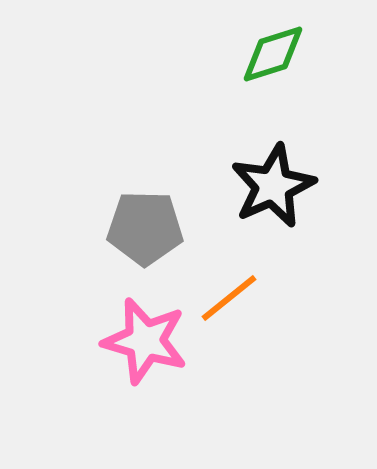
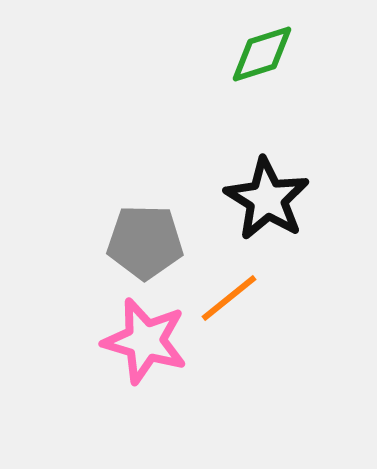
green diamond: moved 11 px left
black star: moved 6 px left, 13 px down; rotated 16 degrees counterclockwise
gray pentagon: moved 14 px down
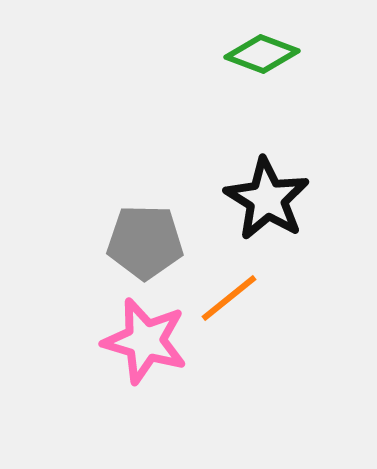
green diamond: rotated 38 degrees clockwise
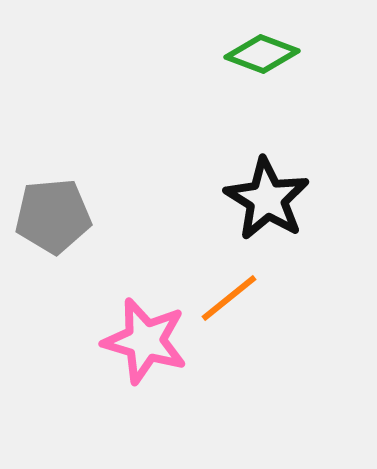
gray pentagon: moved 92 px left, 26 px up; rotated 6 degrees counterclockwise
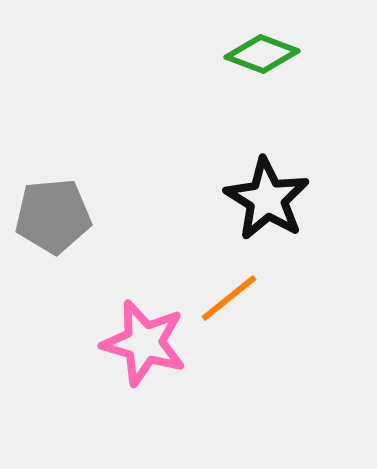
pink star: moved 1 px left, 2 px down
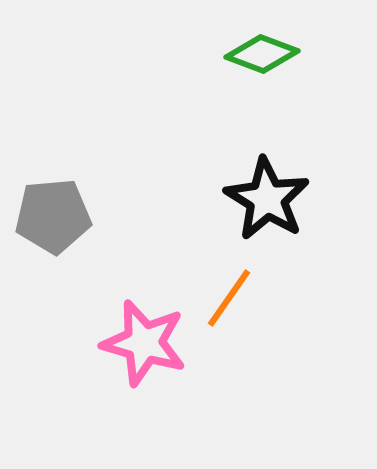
orange line: rotated 16 degrees counterclockwise
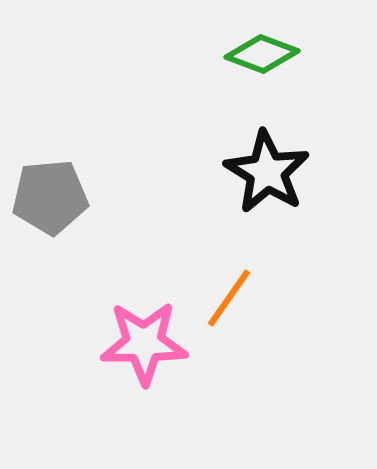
black star: moved 27 px up
gray pentagon: moved 3 px left, 19 px up
pink star: rotated 16 degrees counterclockwise
